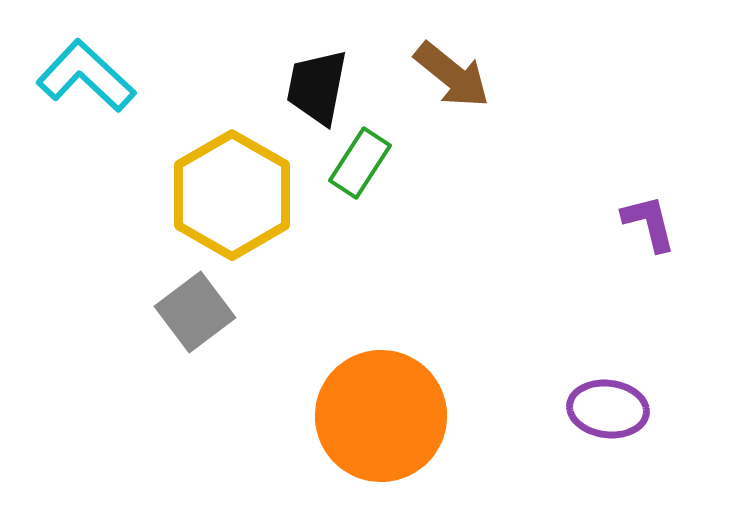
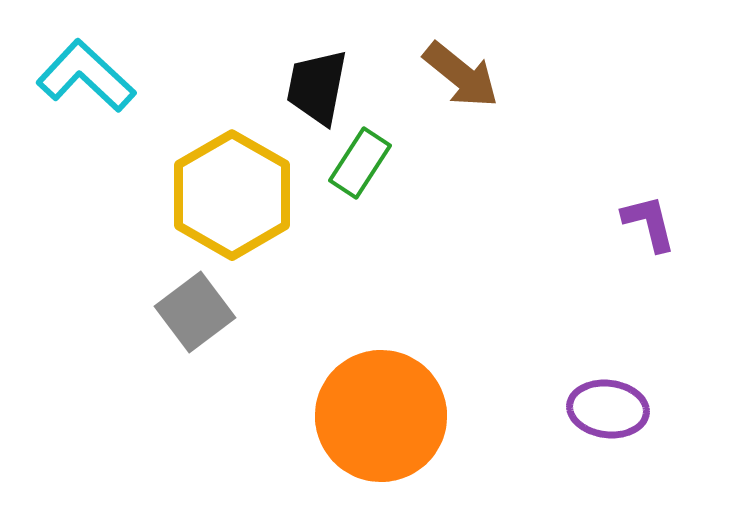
brown arrow: moved 9 px right
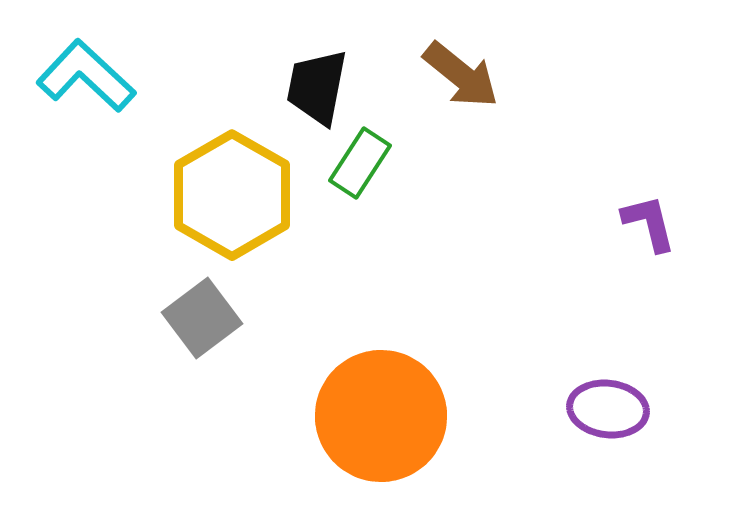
gray square: moved 7 px right, 6 px down
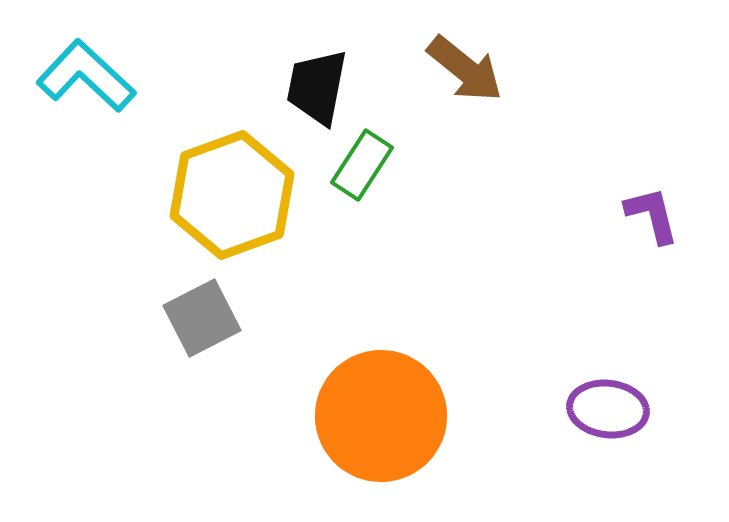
brown arrow: moved 4 px right, 6 px up
green rectangle: moved 2 px right, 2 px down
yellow hexagon: rotated 10 degrees clockwise
purple L-shape: moved 3 px right, 8 px up
gray square: rotated 10 degrees clockwise
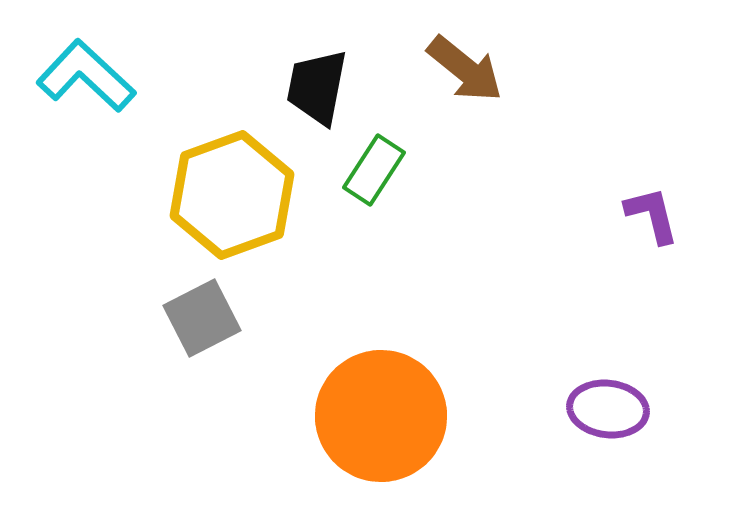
green rectangle: moved 12 px right, 5 px down
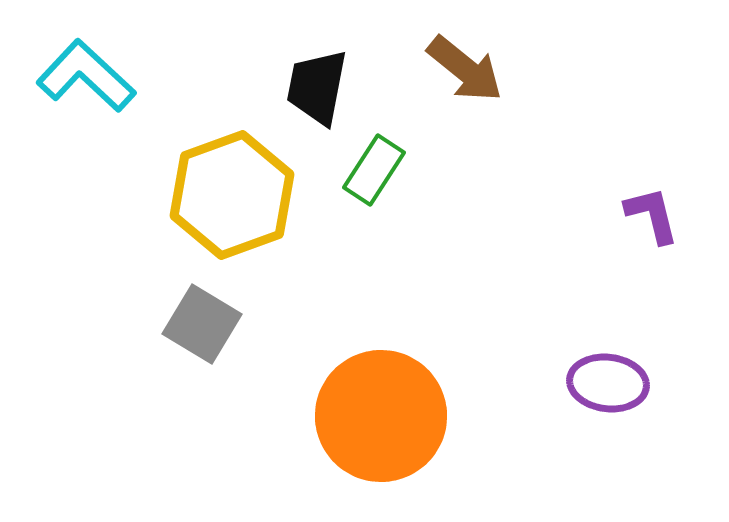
gray square: moved 6 px down; rotated 32 degrees counterclockwise
purple ellipse: moved 26 px up
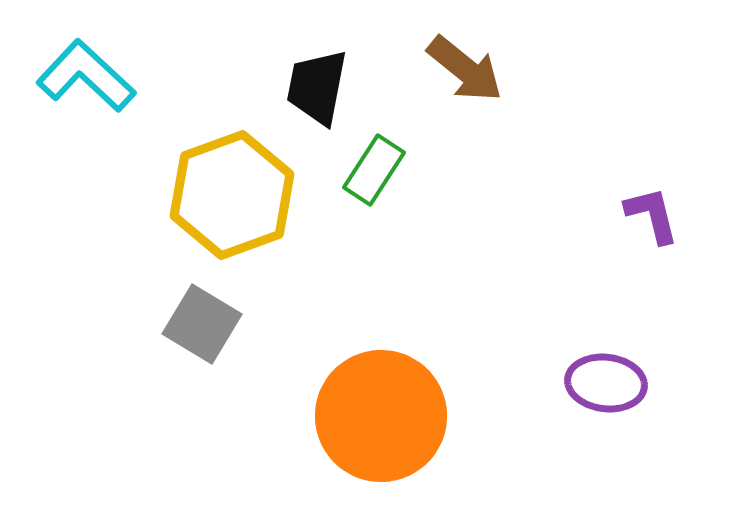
purple ellipse: moved 2 px left
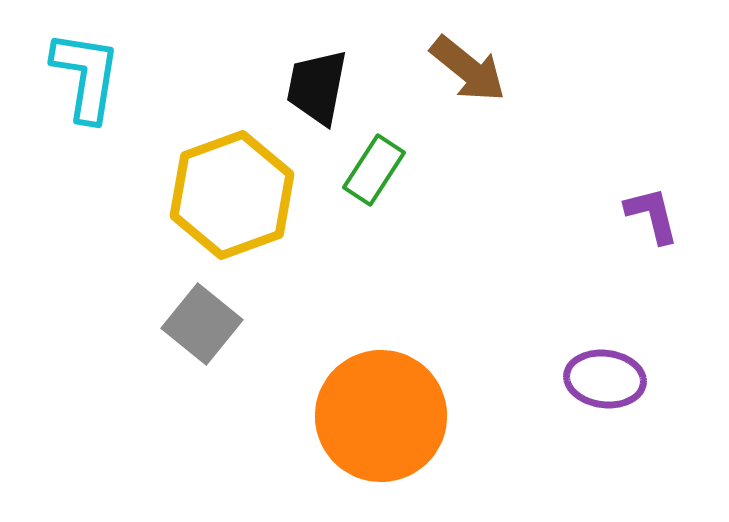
brown arrow: moved 3 px right
cyan L-shape: rotated 56 degrees clockwise
gray square: rotated 8 degrees clockwise
purple ellipse: moved 1 px left, 4 px up
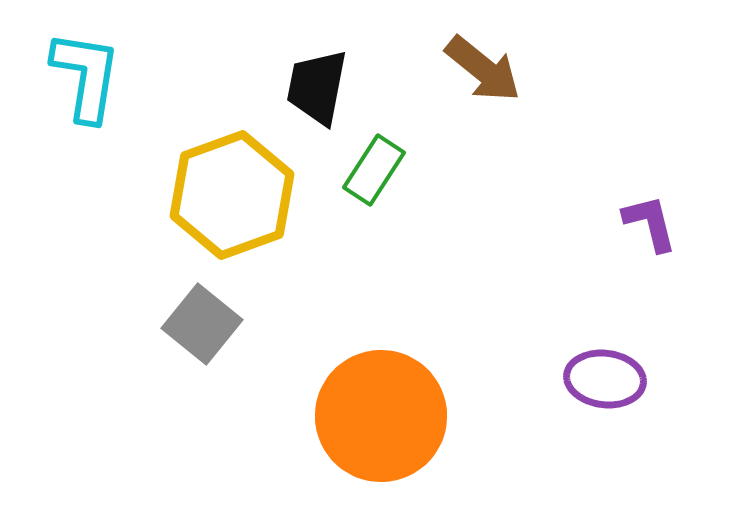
brown arrow: moved 15 px right
purple L-shape: moved 2 px left, 8 px down
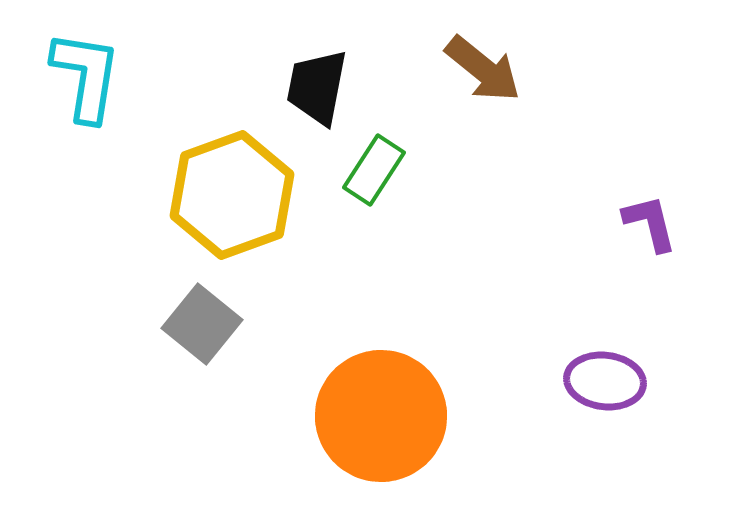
purple ellipse: moved 2 px down
